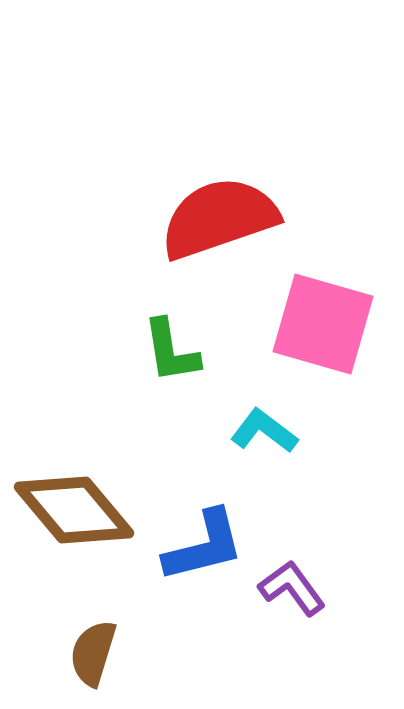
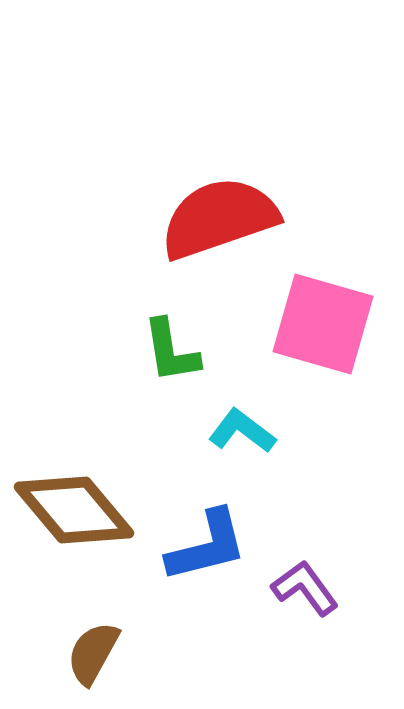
cyan L-shape: moved 22 px left
blue L-shape: moved 3 px right
purple L-shape: moved 13 px right
brown semicircle: rotated 12 degrees clockwise
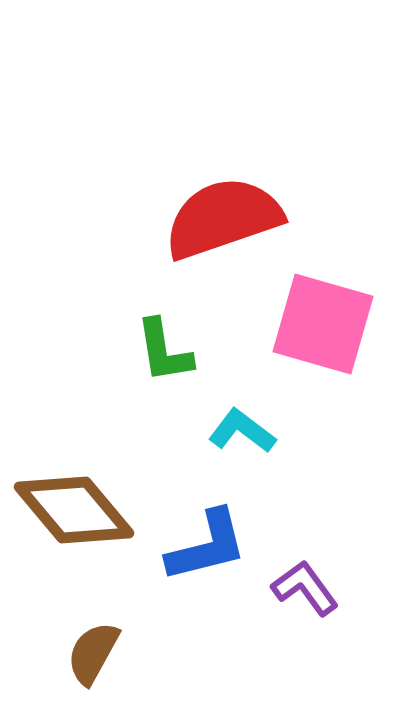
red semicircle: moved 4 px right
green L-shape: moved 7 px left
